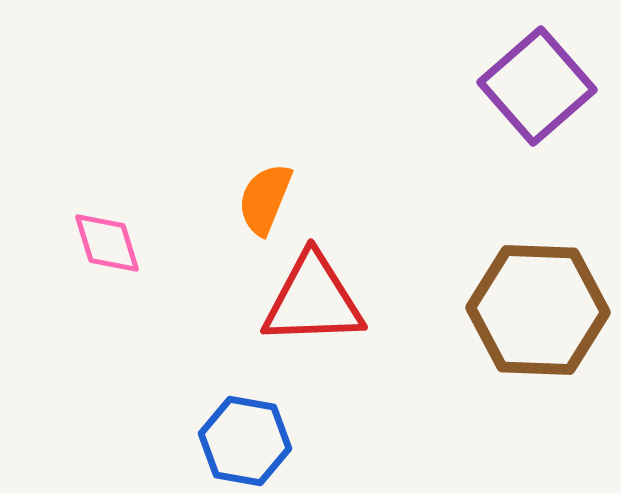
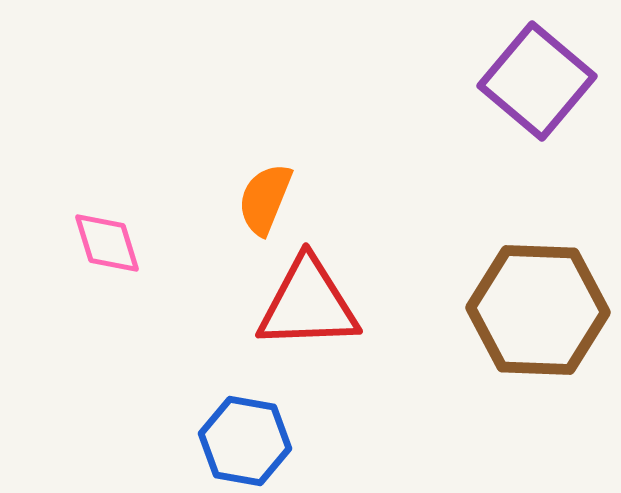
purple square: moved 5 px up; rotated 9 degrees counterclockwise
red triangle: moved 5 px left, 4 px down
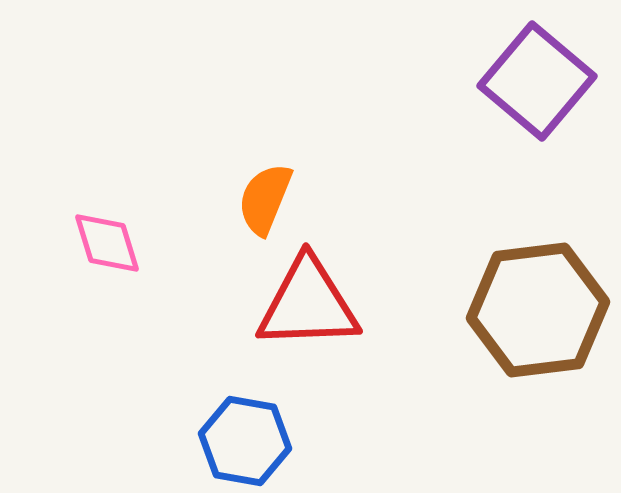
brown hexagon: rotated 9 degrees counterclockwise
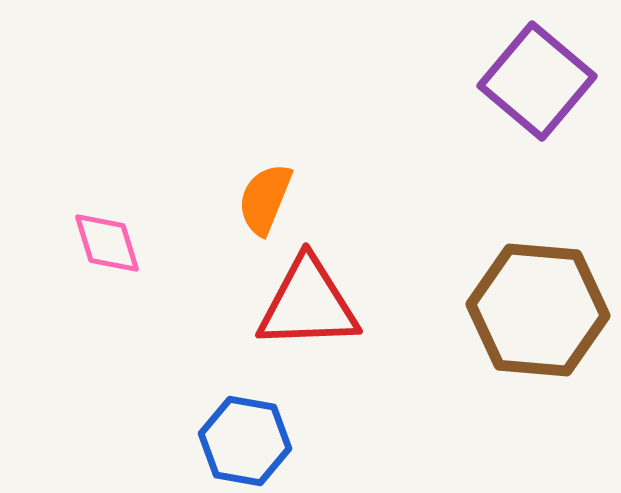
brown hexagon: rotated 12 degrees clockwise
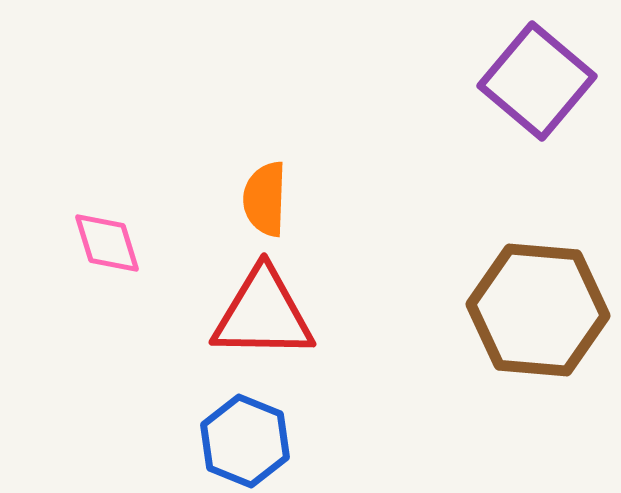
orange semicircle: rotated 20 degrees counterclockwise
red triangle: moved 45 px left, 10 px down; rotated 3 degrees clockwise
blue hexagon: rotated 12 degrees clockwise
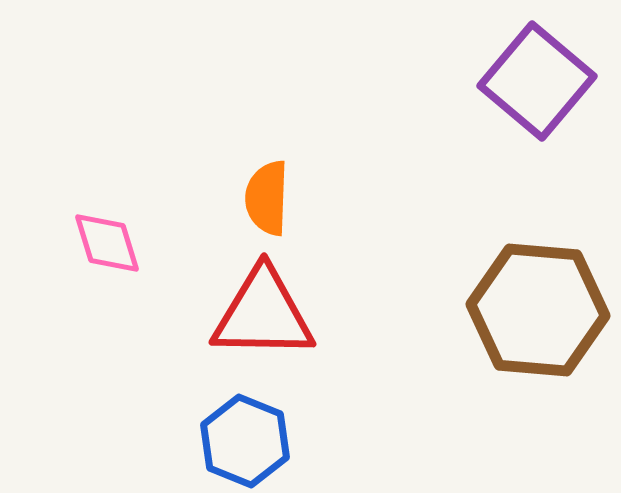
orange semicircle: moved 2 px right, 1 px up
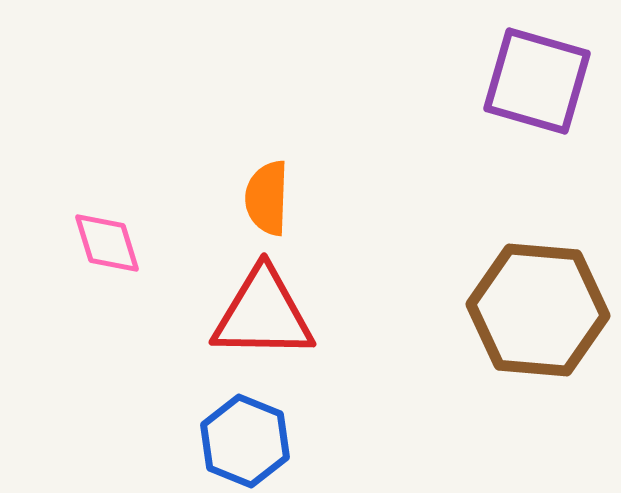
purple square: rotated 24 degrees counterclockwise
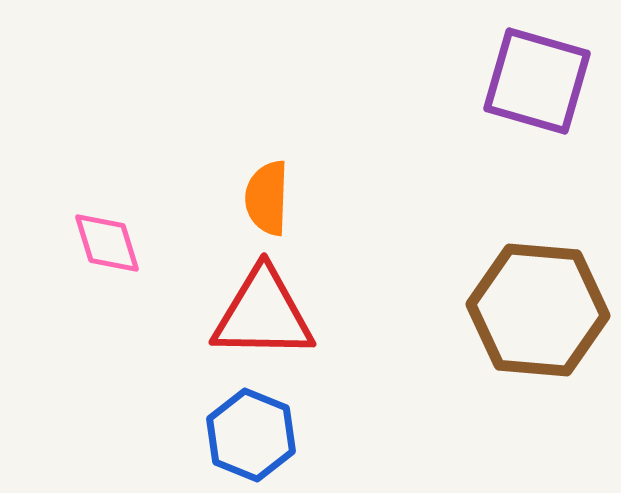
blue hexagon: moved 6 px right, 6 px up
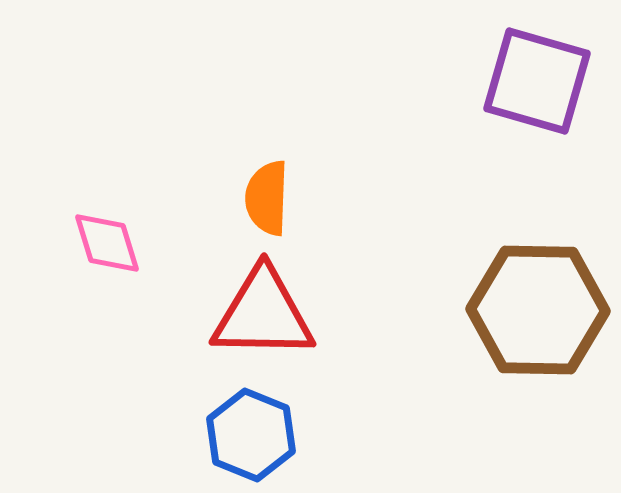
brown hexagon: rotated 4 degrees counterclockwise
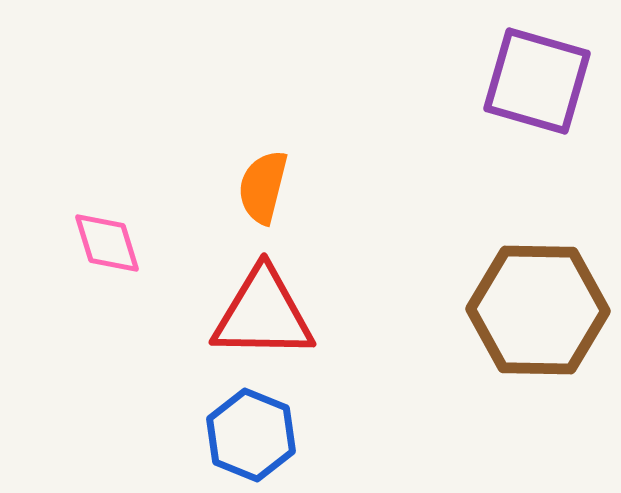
orange semicircle: moved 4 px left, 11 px up; rotated 12 degrees clockwise
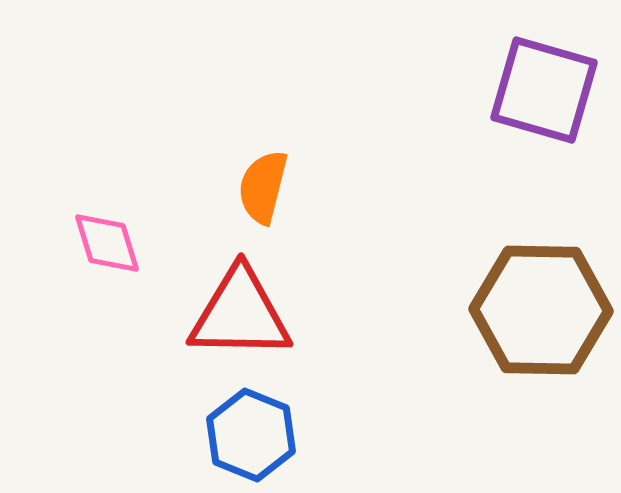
purple square: moved 7 px right, 9 px down
brown hexagon: moved 3 px right
red triangle: moved 23 px left
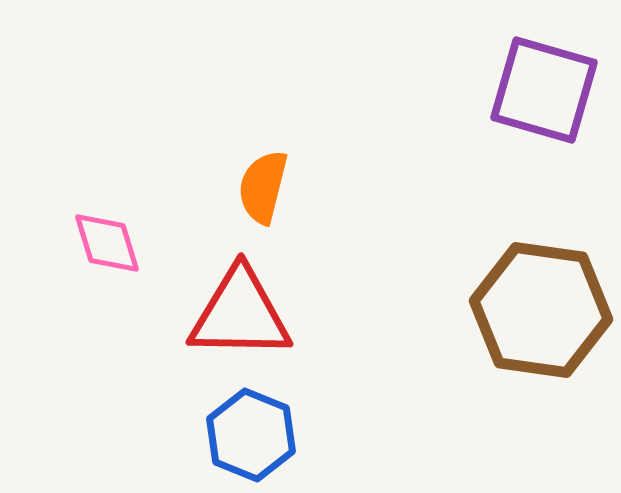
brown hexagon: rotated 7 degrees clockwise
